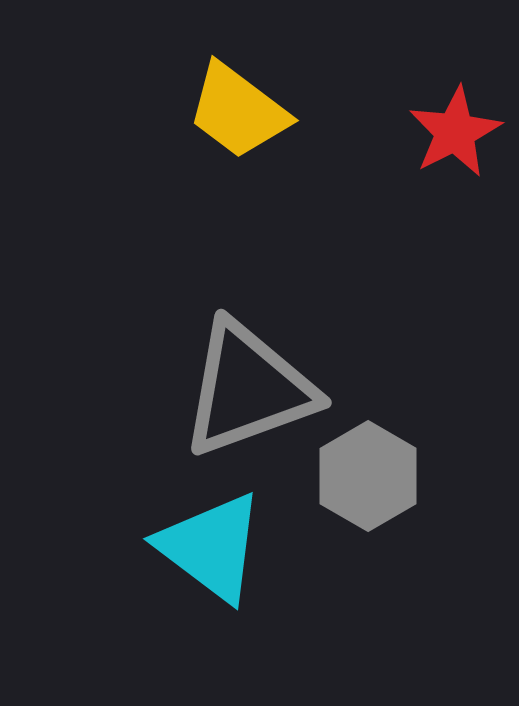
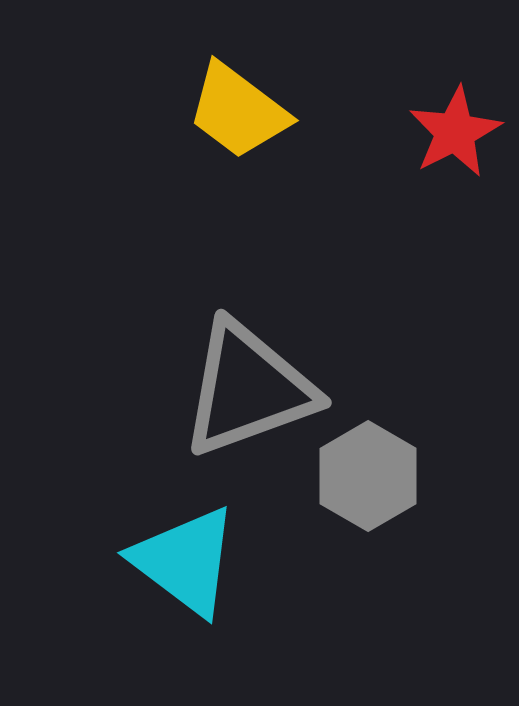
cyan triangle: moved 26 px left, 14 px down
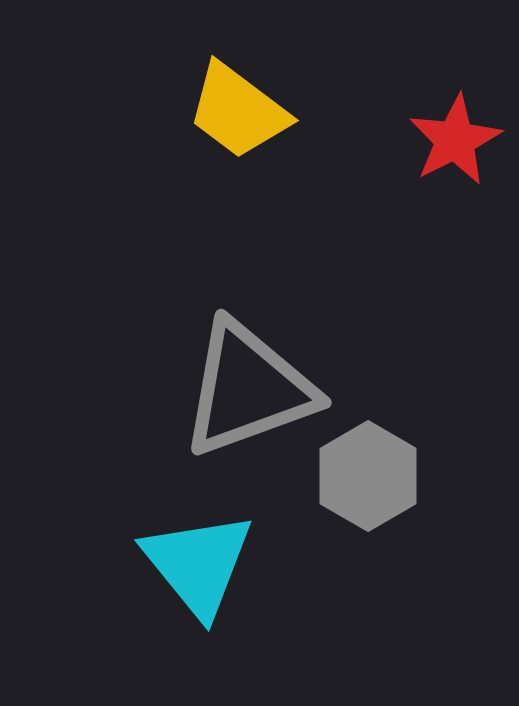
red star: moved 8 px down
cyan triangle: moved 13 px right, 3 px down; rotated 14 degrees clockwise
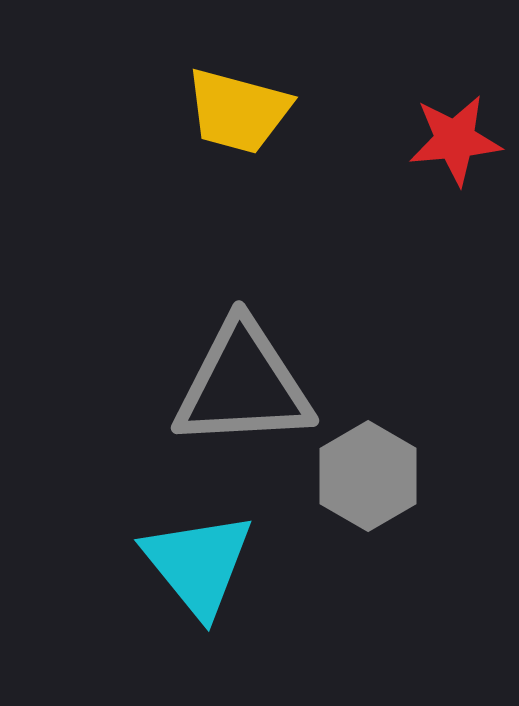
yellow trapezoid: rotated 22 degrees counterclockwise
red star: rotated 22 degrees clockwise
gray triangle: moved 5 px left, 4 px up; rotated 17 degrees clockwise
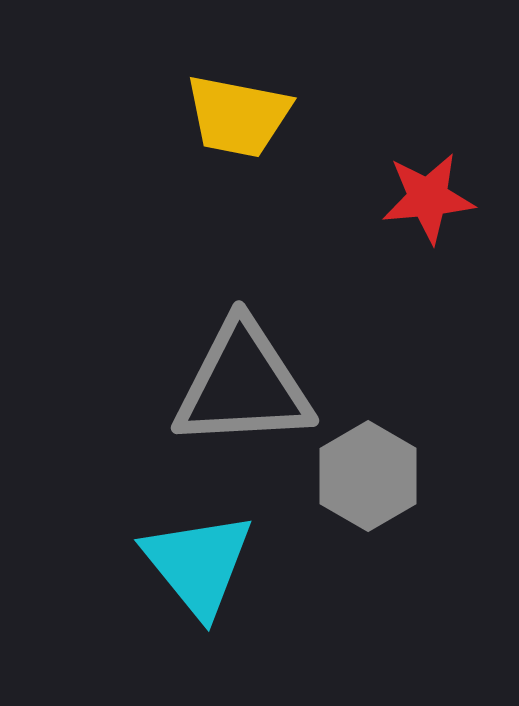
yellow trapezoid: moved 5 px down; rotated 4 degrees counterclockwise
red star: moved 27 px left, 58 px down
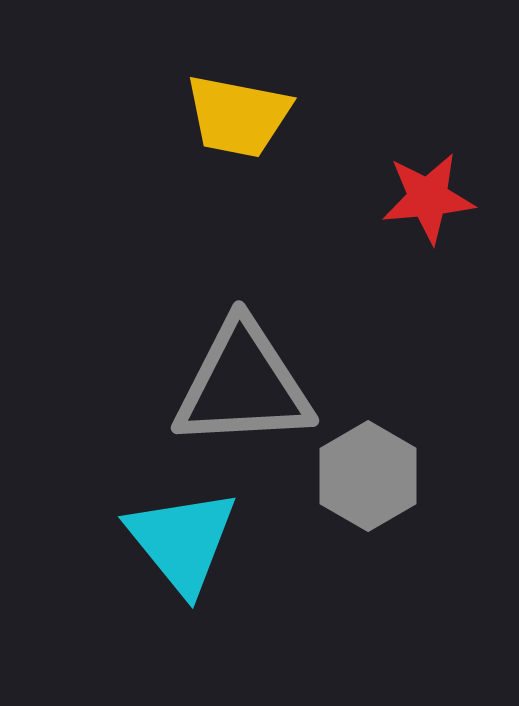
cyan triangle: moved 16 px left, 23 px up
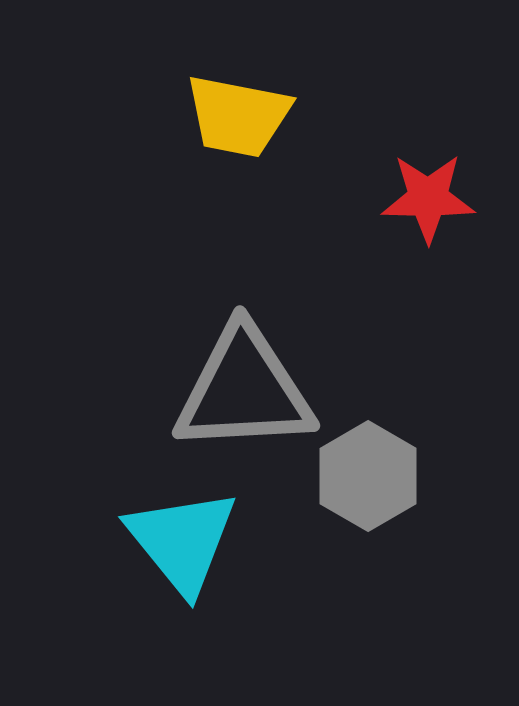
red star: rotated 6 degrees clockwise
gray triangle: moved 1 px right, 5 px down
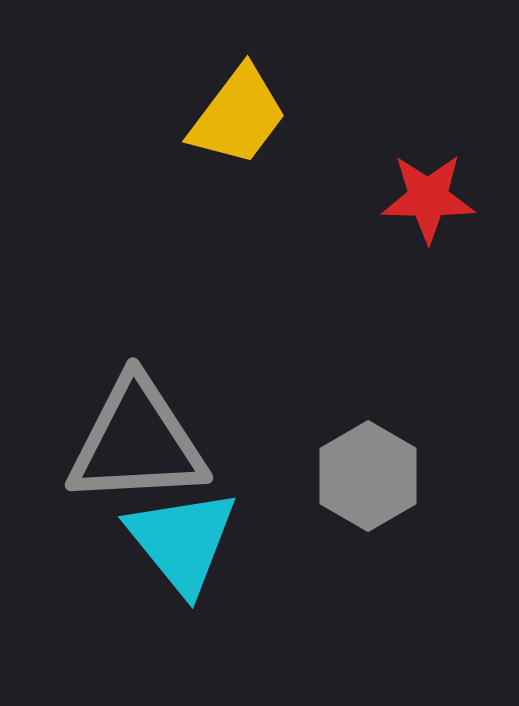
yellow trapezoid: rotated 64 degrees counterclockwise
gray triangle: moved 107 px left, 52 px down
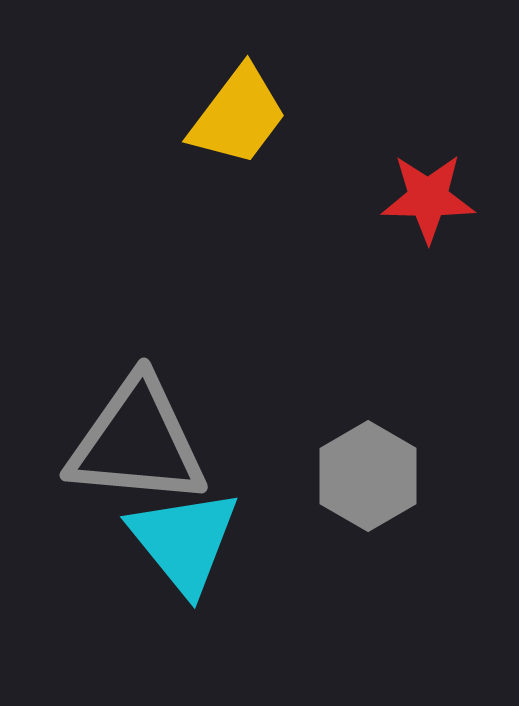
gray triangle: rotated 8 degrees clockwise
cyan triangle: moved 2 px right
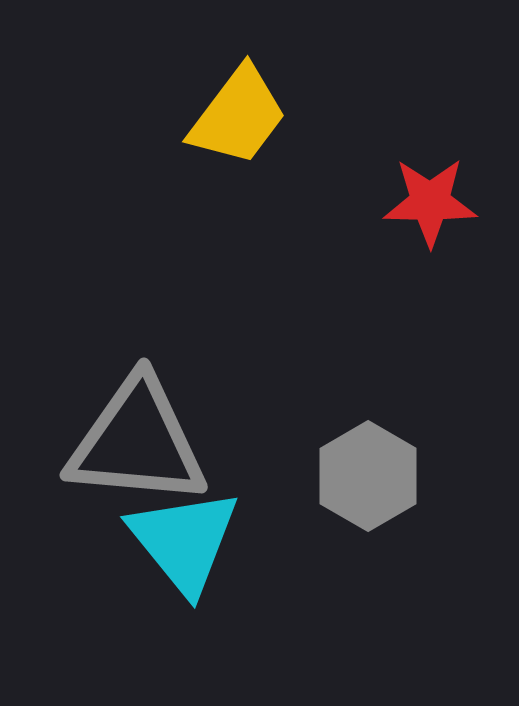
red star: moved 2 px right, 4 px down
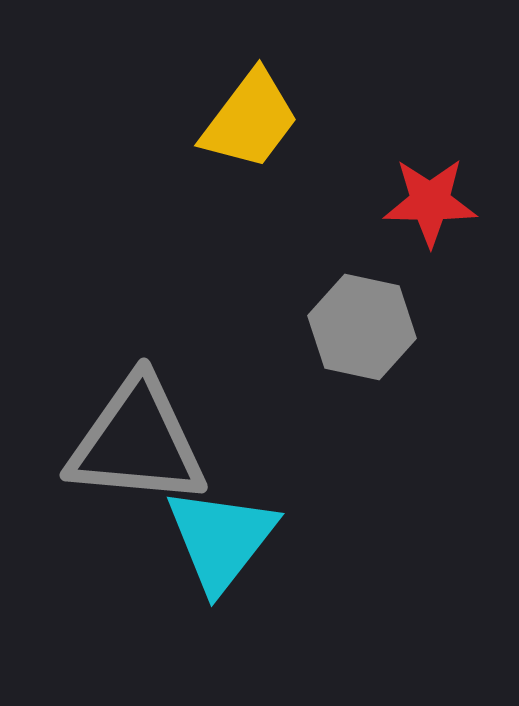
yellow trapezoid: moved 12 px right, 4 px down
gray hexagon: moved 6 px left, 149 px up; rotated 18 degrees counterclockwise
cyan triangle: moved 37 px right, 2 px up; rotated 17 degrees clockwise
